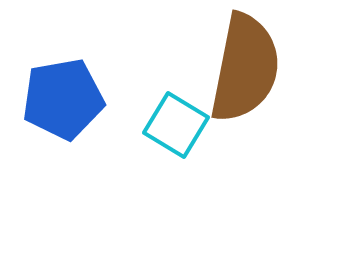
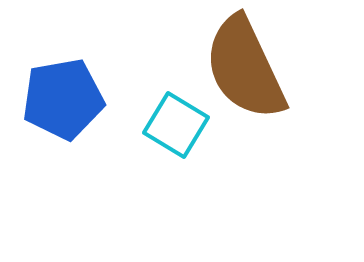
brown semicircle: rotated 144 degrees clockwise
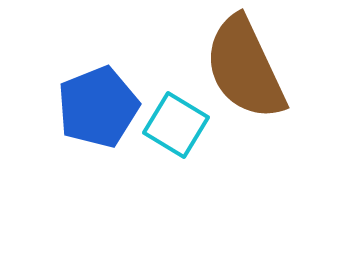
blue pentagon: moved 35 px right, 8 px down; rotated 12 degrees counterclockwise
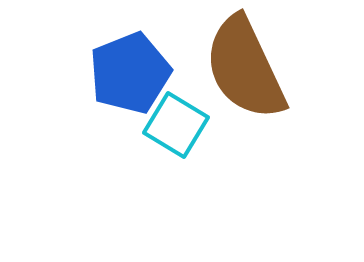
blue pentagon: moved 32 px right, 34 px up
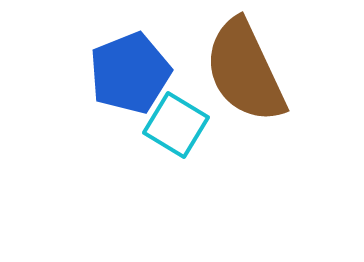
brown semicircle: moved 3 px down
